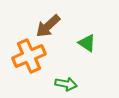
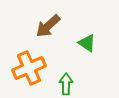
orange cross: moved 12 px down
green arrow: rotated 100 degrees counterclockwise
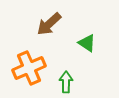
brown arrow: moved 1 px right, 2 px up
green arrow: moved 2 px up
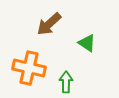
orange cross: rotated 36 degrees clockwise
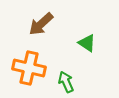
brown arrow: moved 8 px left
green arrow: rotated 25 degrees counterclockwise
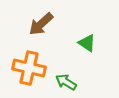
green arrow: rotated 35 degrees counterclockwise
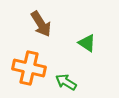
brown arrow: rotated 80 degrees counterclockwise
